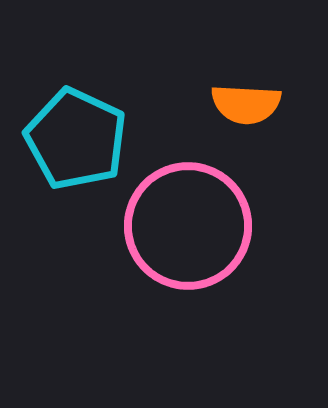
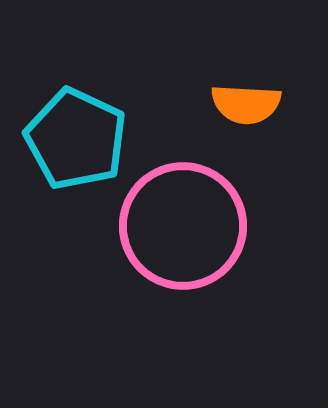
pink circle: moved 5 px left
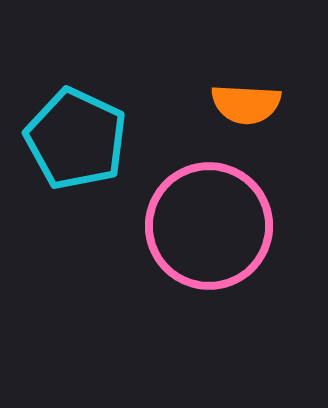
pink circle: moved 26 px right
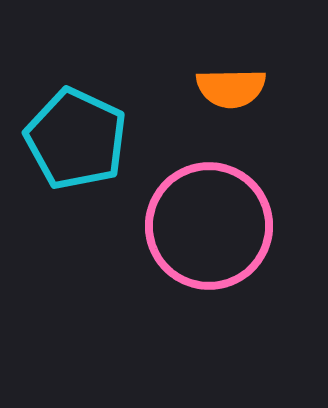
orange semicircle: moved 15 px left, 16 px up; rotated 4 degrees counterclockwise
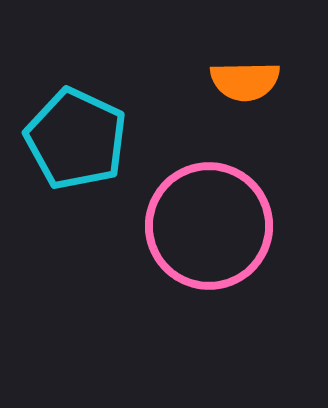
orange semicircle: moved 14 px right, 7 px up
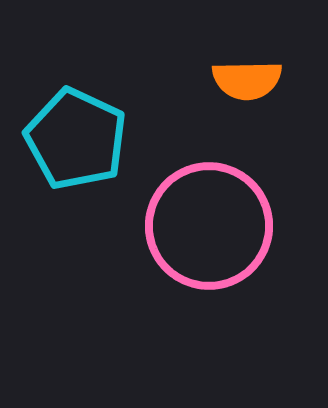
orange semicircle: moved 2 px right, 1 px up
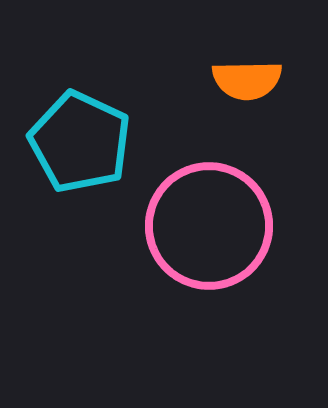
cyan pentagon: moved 4 px right, 3 px down
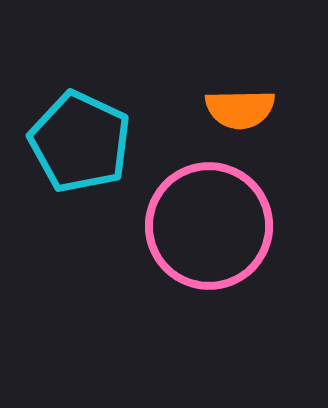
orange semicircle: moved 7 px left, 29 px down
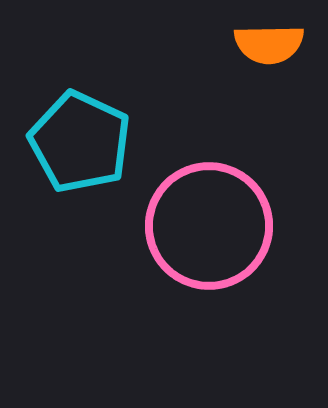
orange semicircle: moved 29 px right, 65 px up
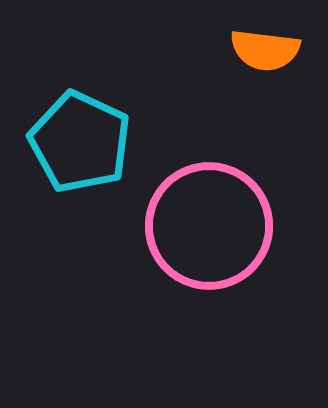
orange semicircle: moved 4 px left, 6 px down; rotated 8 degrees clockwise
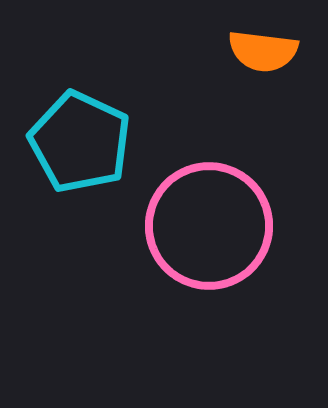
orange semicircle: moved 2 px left, 1 px down
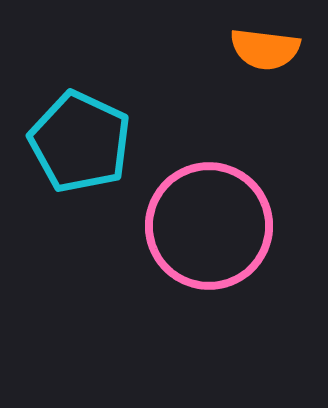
orange semicircle: moved 2 px right, 2 px up
